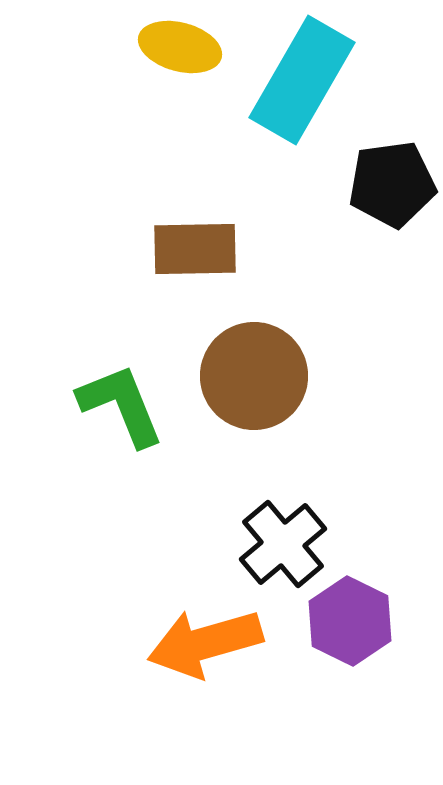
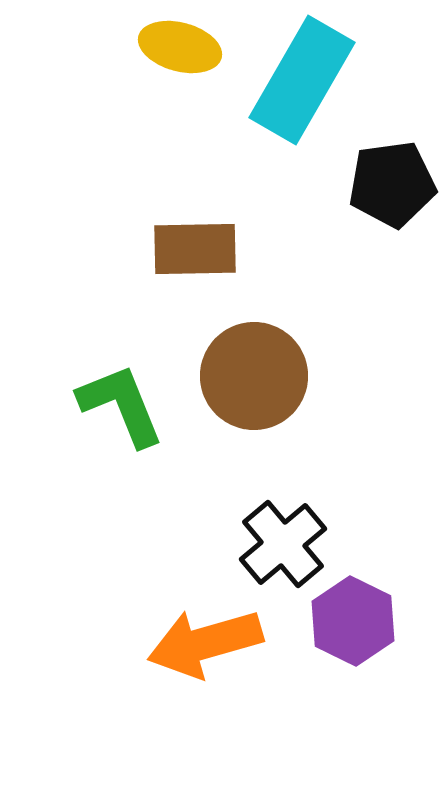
purple hexagon: moved 3 px right
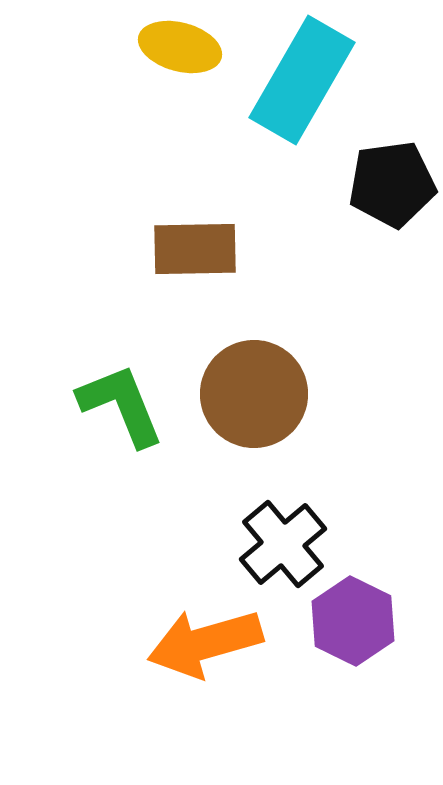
brown circle: moved 18 px down
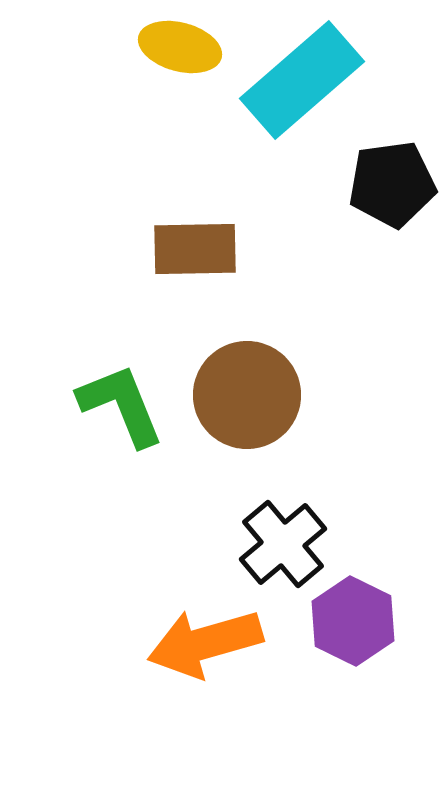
cyan rectangle: rotated 19 degrees clockwise
brown circle: moved 7 px left, 1 px down
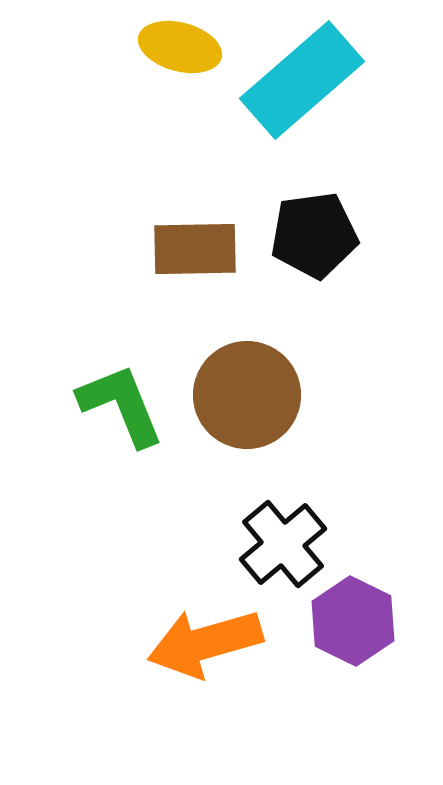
black pentagon: moved 78 px left, 51 px down
